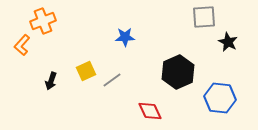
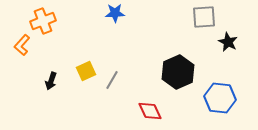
blue star: moved 10 px left, 24 px up
gray line: rotated 24 degrees counterclockwise
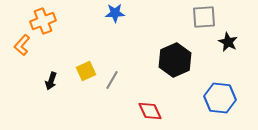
black hexagon: moved 3 px left, 12 px up
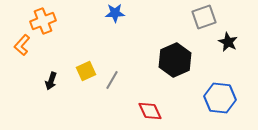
gray square: rotated 15 degrees counterclockwise
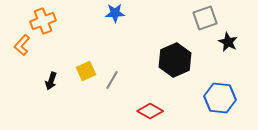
gray square: moved 1 px right, 1 px down
red diamond: rotated 35 degrees counterclockwise
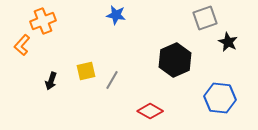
blue star: moved 1 px right, 2 px down; rotated 12 degrees clockwise
yellow square: rotated 12 degrees clockwise
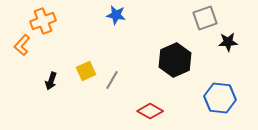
black star: rotated 30 degrees counterclockwise
yellow square: rotated 12 degrees counterclockwise
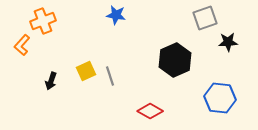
gray line: moved 2 px left, 4 px up; rotated 48 degrees counterclockwise
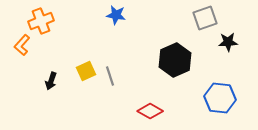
orange cross: moved 2 px left
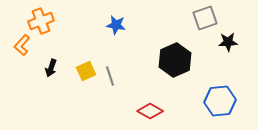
blue star: moved 10 px down
black arrow: moved 13 px up
blue hexagon: moved 3 px down; rotated 12 degrees counterclockwise
